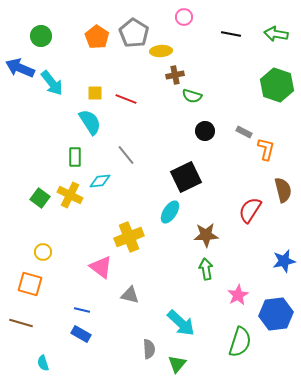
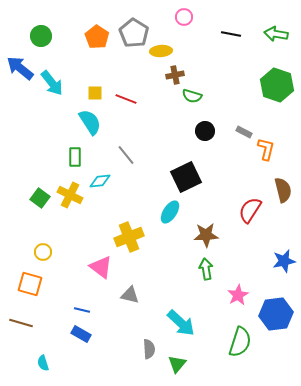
blue arrow at (20, 68): rotated 16 degrees clockwise
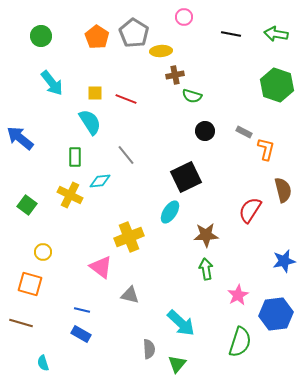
blue arrow at (20, 68): moved 70 px down
green square at (40, 198): moved 13 px left, 7 px down
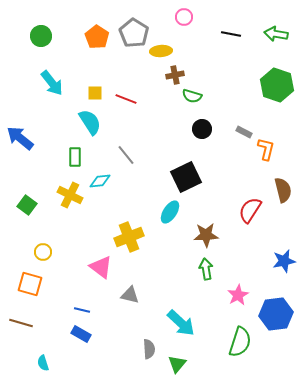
black circle at (205, 131): moved 3 px left, 2 px up
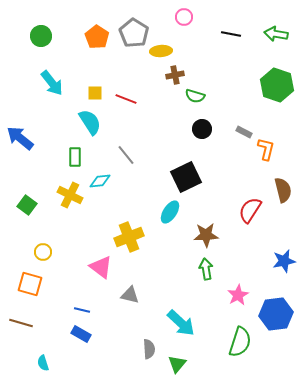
green semicircle at (192, 96): moved 3 px right
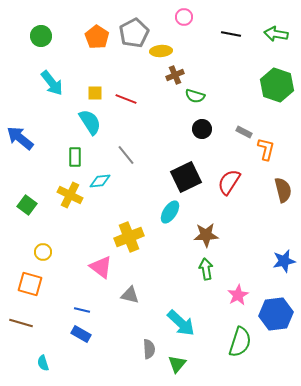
gray pentagon at (134, 33): rotated 12 degrees clockwise
brown cross at (175, 75): rotated 12 degrees counterclockwise
red semicircle at (250, 210): moved 21 px left, 28 px up
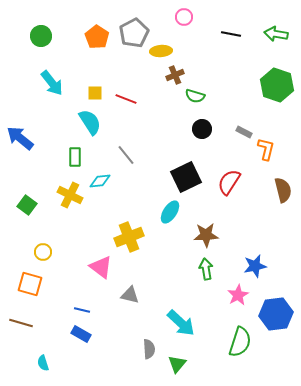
blue star at (284, 261): moved 29 px left, 5 px down
